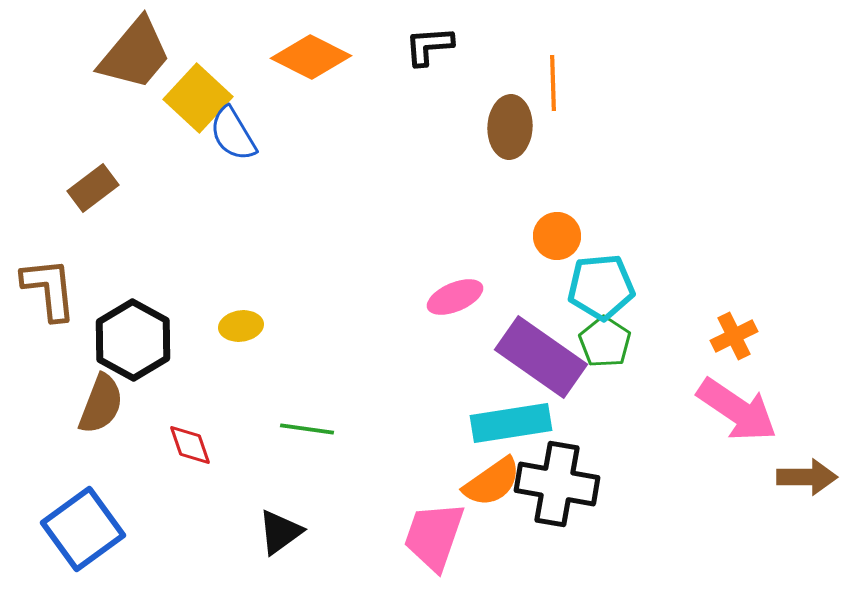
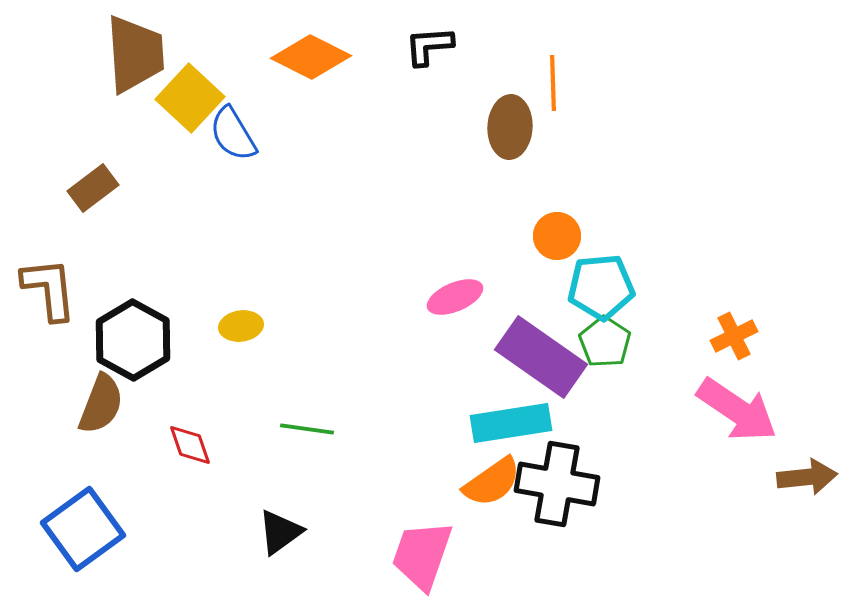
brown trapezoid: rotated 44 degrees counterclockwise
yellow square: moved 8 px left
brown arrow: rotated 6 degrees counterclockwise
pink trapezoid: moved 12 px left, 19 px down
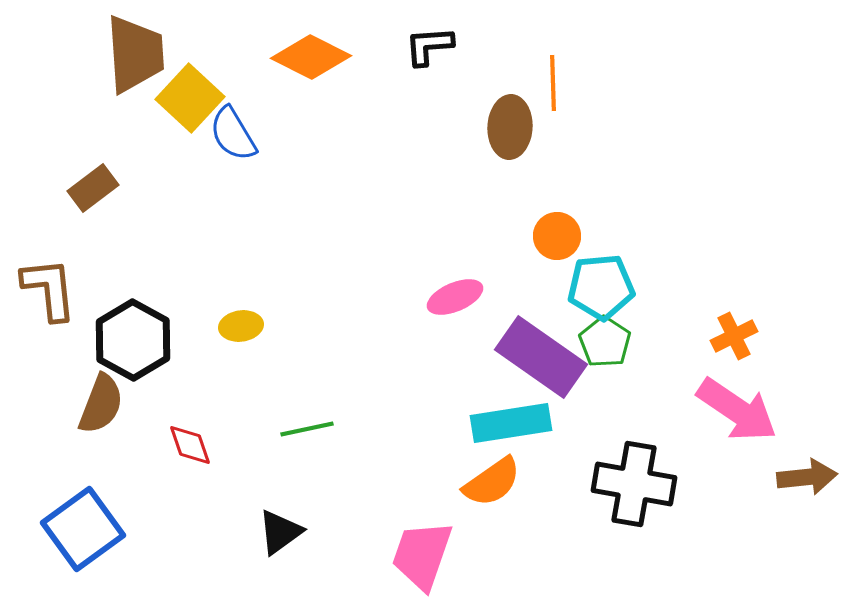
green line: rotated 20 degrees counterclockwise
black cross: moved 77 px right
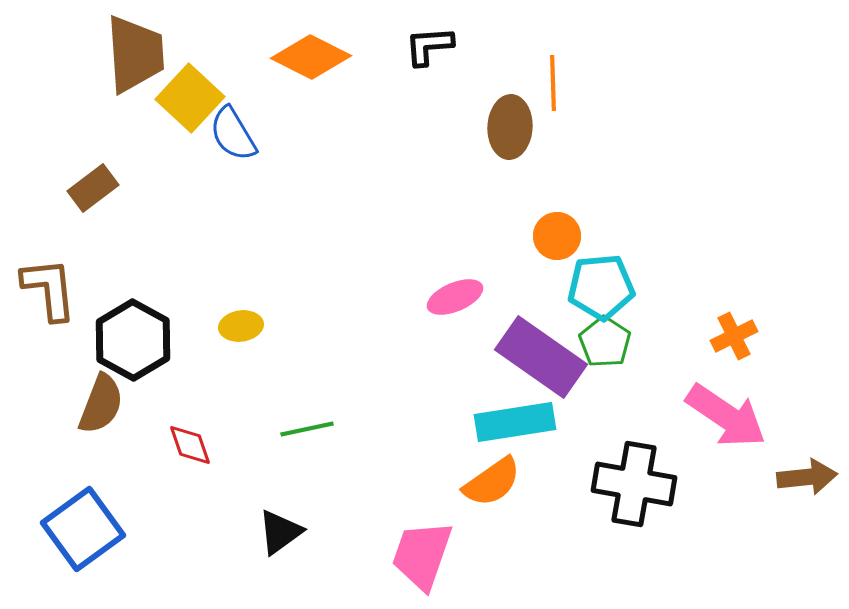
pink arrow: moved 11 px left, 6 px down
cyan rectangle: moved 4 px right, 1 px up
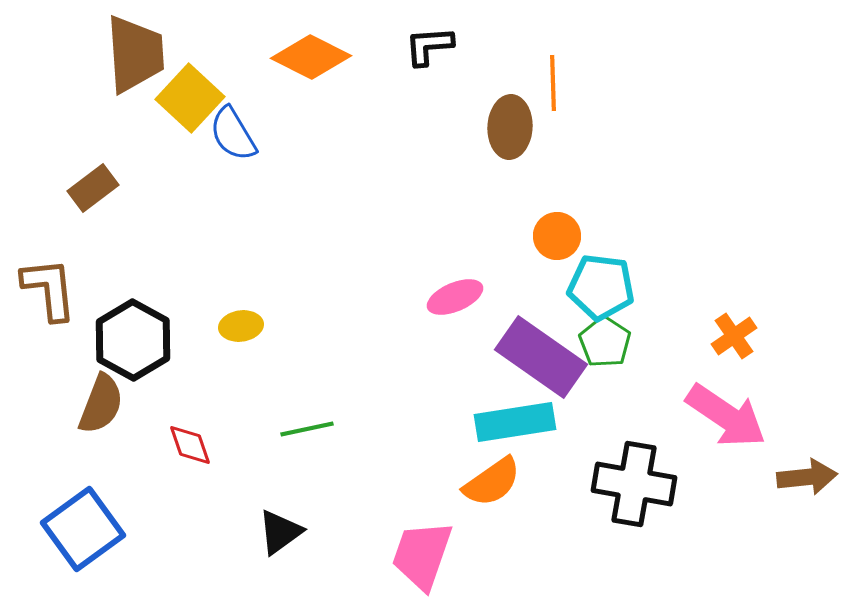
cyan pentagon: rotated 12 degrees clockwise
orange cross: rotated 9 degrees counterclockwise
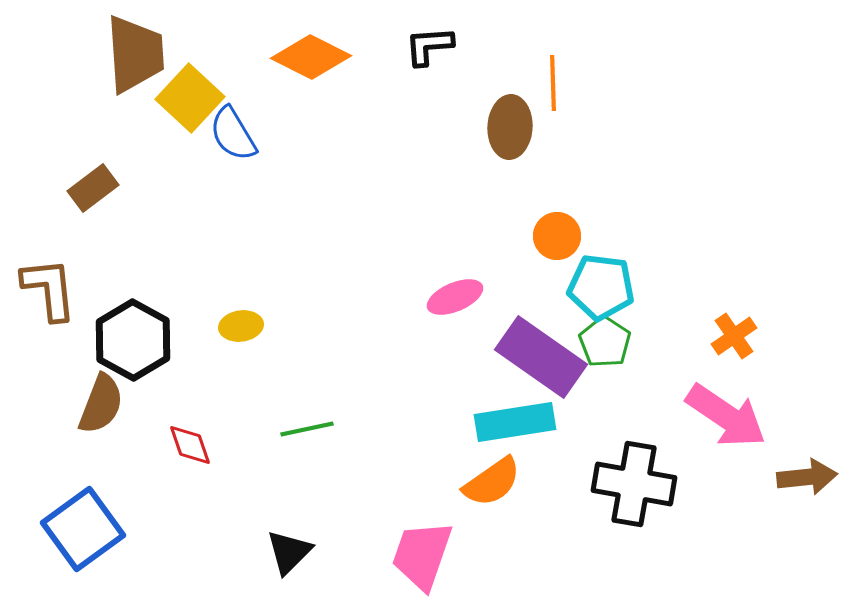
black triangle: moved 9 px right, 20 px down; rotated 9 degrees counterclockwise
